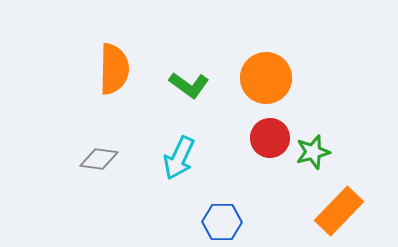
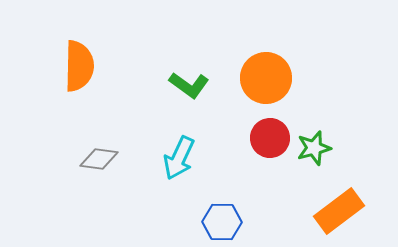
orange semicircle: moved 35 px left, 3 px up
green star: moved 1 px right, 4 px up
orange rectangle: rotated 9 degrees clockwise
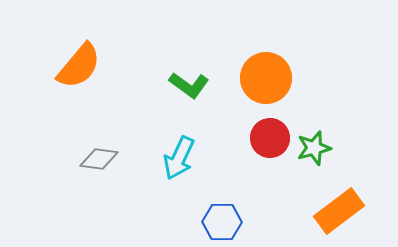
orange semicircle: rotated 39 degrees clockwise
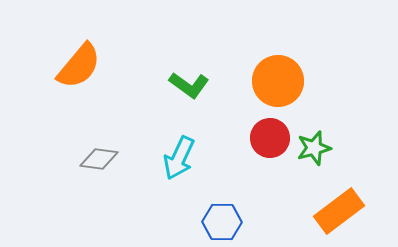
orange circle: moved 12 px right, 3 px down
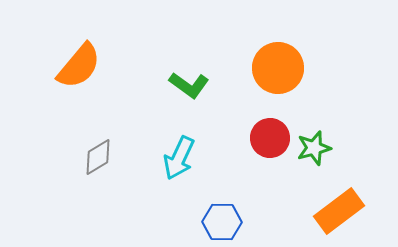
orange circle: moved 13 px up
gray diamond: moved 1 px left, 2 px up; rotated 39 degrees counterclockwise
